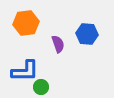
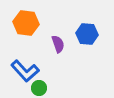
orange hexagon: rotated 15 degrees clockwise
blue L-shape: rotated 48 degrees clockwise
green circle: moved 2 px left, 1 px down
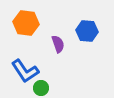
blue hexagon: moved 3 px up
blue L-shape: rotated 8 degrees clockwise
green circle: moved 2 px right
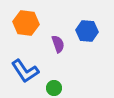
green circle: moved 13 px right
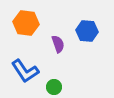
green circle: moved 1 px up
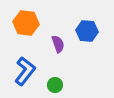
blue L-shape: rotated 108 degrees counterclockwise
green circle: moved 1 px right, 2 px up
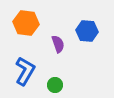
blue L-shape: rotated 8 degrees counterclockwise
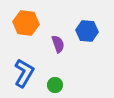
blue L-shape: moved 1 px left, 2 px down
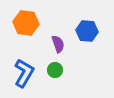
green circle: moved 15 px up
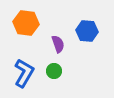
green circle: moved 1 px left, 1 px down
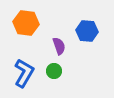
purple semicircle: moved 1 px right, 2 px down
